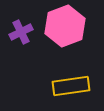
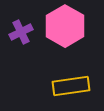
pink hexagon: rotated 9 degrees counterclockwise
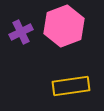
pink hexagon: moved 1 px left; rotated 9 degrees clockwise
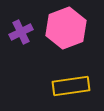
pink hexagon: moved 2 px right, 2 px down
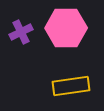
pink hexagon: rotated 21 degrees clockwise
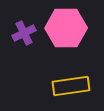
purple cross: moved 3 px right, 1 px down
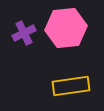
pink hexagon: rotated 6 degrees counterclockwise
